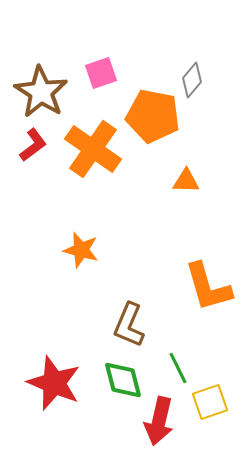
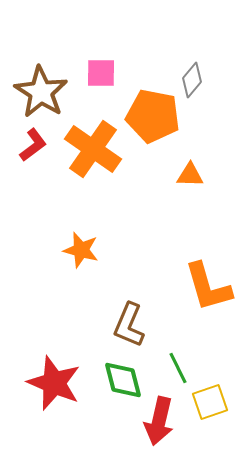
pink square: rotated 20 degrees clockwise
orange triangle: moved 4 px right, 6 px up
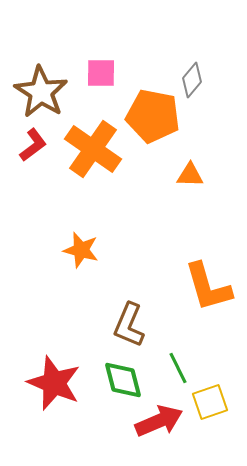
red arrow: rotated 126 degrees counterclockwise
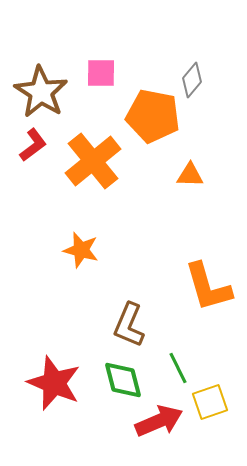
orange cross: moved 12 px down; rotated 16 degrees clockwise
